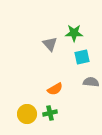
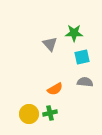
gray semicircle: moved 6 px left
yellow circle: moved 2 px right
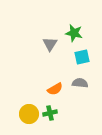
green star: rotated 12 degrees clockwise
gray triangle: rotated 14 degrees clockwise
gray semicircle: moved 5 px left, 1 px down
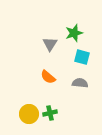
green star: rotated 30 degrees counterclockwise
cyan square: rotated 28 degrees clockwise
orange semicircle: moved 7 px left, 12 px up; rotated 70 degrees clockwise
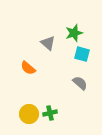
gray triangle: moved 2 px left, 1 px up; rotated 21 degrees counterclockwise
cyan square: moved 3 px up
orange semicircle: moved 20 px left, 9 px up
gray semicircle: rotated 35 degrees clockwise
